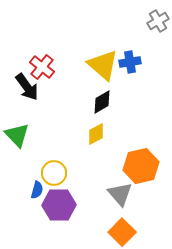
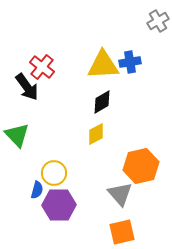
yellow triangle: rotated 44 degrees counterclockwise
orange square: rotated 32 degrees clockwise
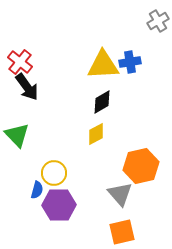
red cross: moved 22 px left, 5 px up
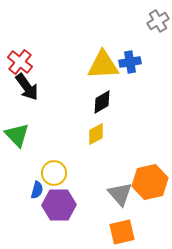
orange hexagon: moved 9 px right, 16 px down
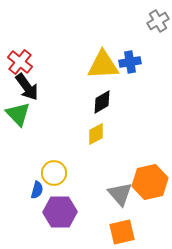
green triangle: moved 1 px right, 21 px up
purple hexagon: moved 1 px right, 7 px down
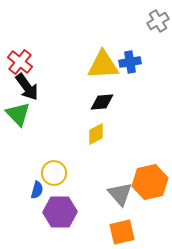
black diamond: rotated 25 degrees clockwise
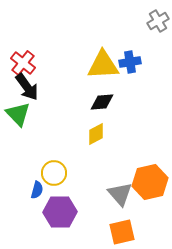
red cross: moved 3 px right, 1 px down
